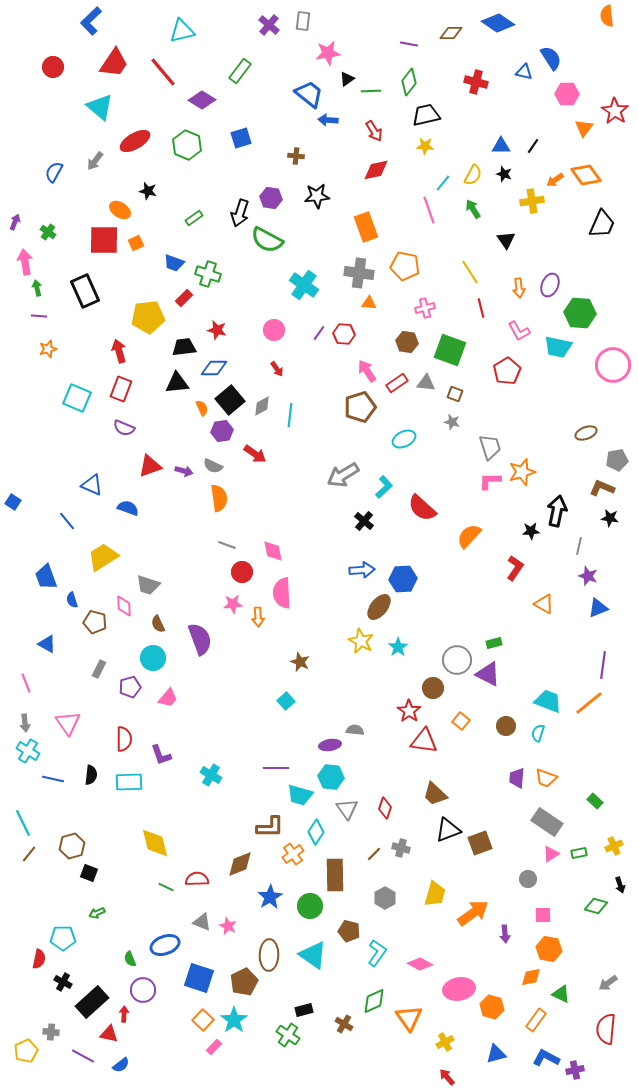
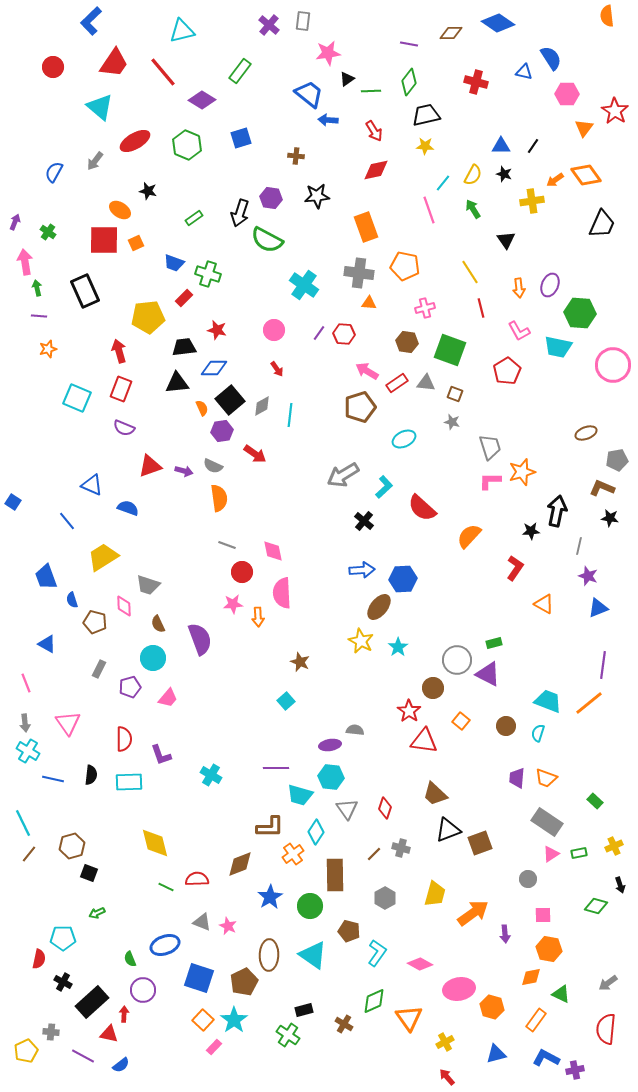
pink arrow at (367, 371): rotated 25 degrees counterclockwise
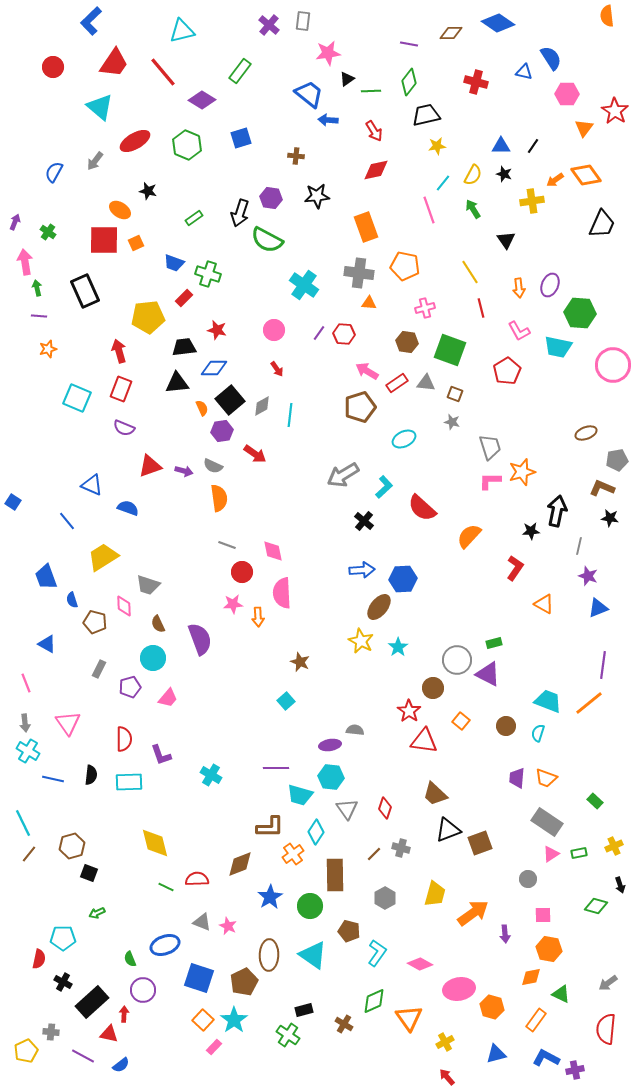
yellow star at (425, 146): moved 12 px right; rotated 12 degrees counterclockwise
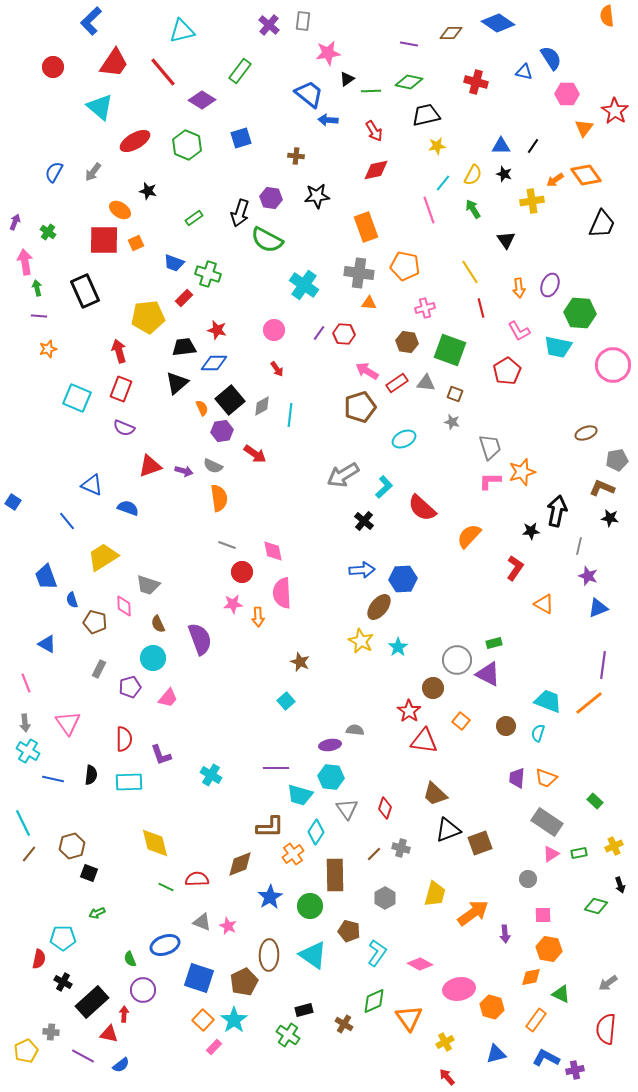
green diamond at (409, 82): rotated 64 degrees clockwise
gray arrow at (95, 161): moved 2 px left, 11 px down
blue diamond at (214, 368): moved 5 px up
black triangle at (177, 383): rotated 35 degrees counterclockwise
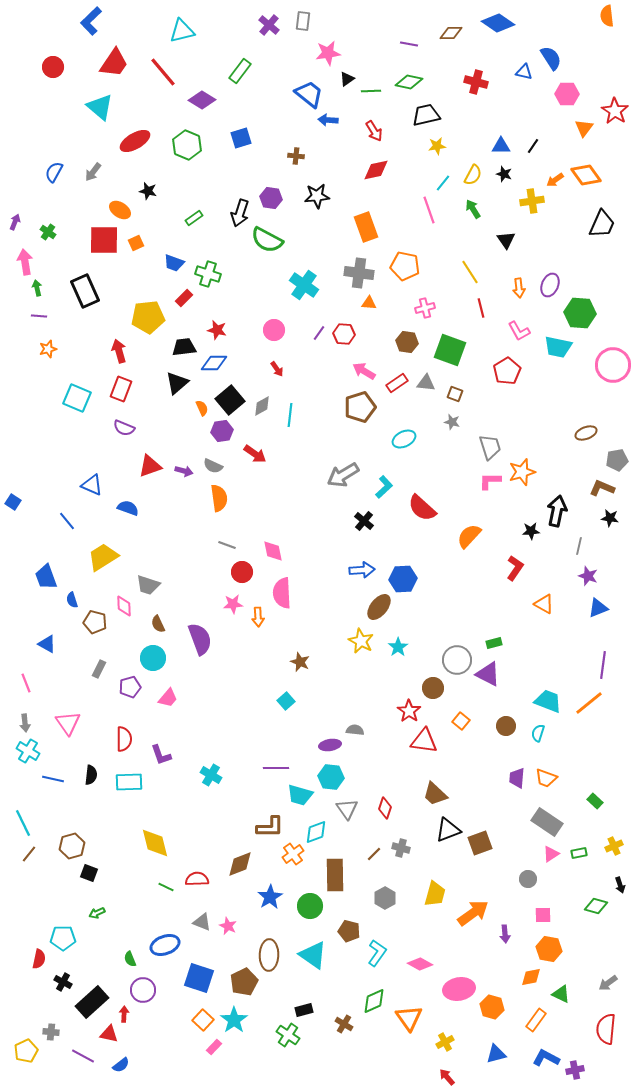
pink arrow at (367, 371): moved 3 px left
cyan diamond at (316, 832): rotated 35 degrees clockwise
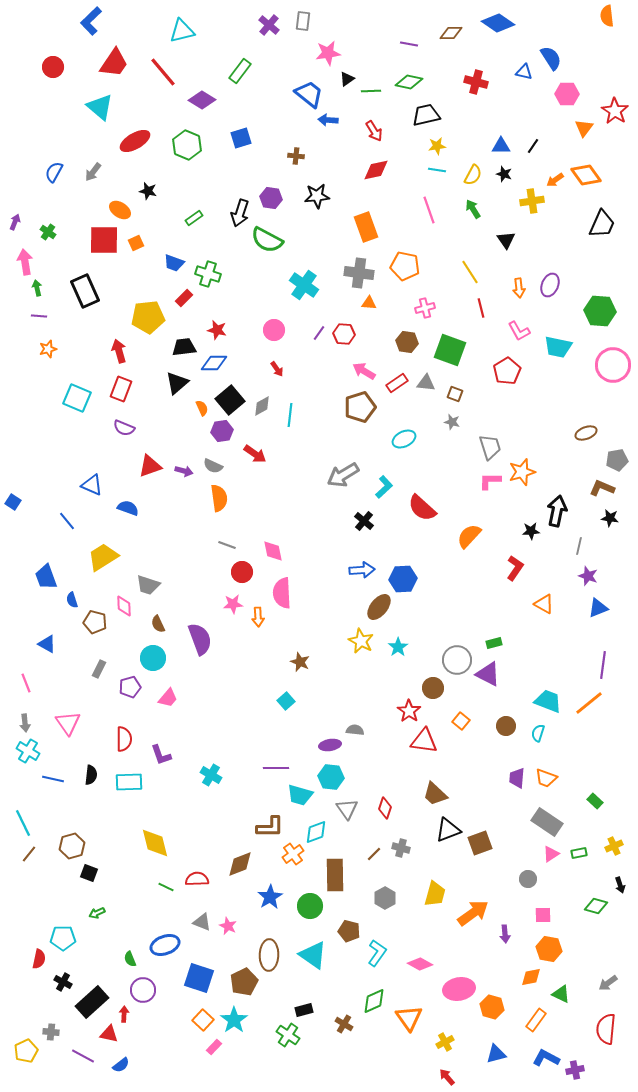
cyan line at (443, 183): moved 6 px left, 13 px up; rotated 60 degrees clockwise
green hexagon at (580, 313): moved 20 px right, 2 px up
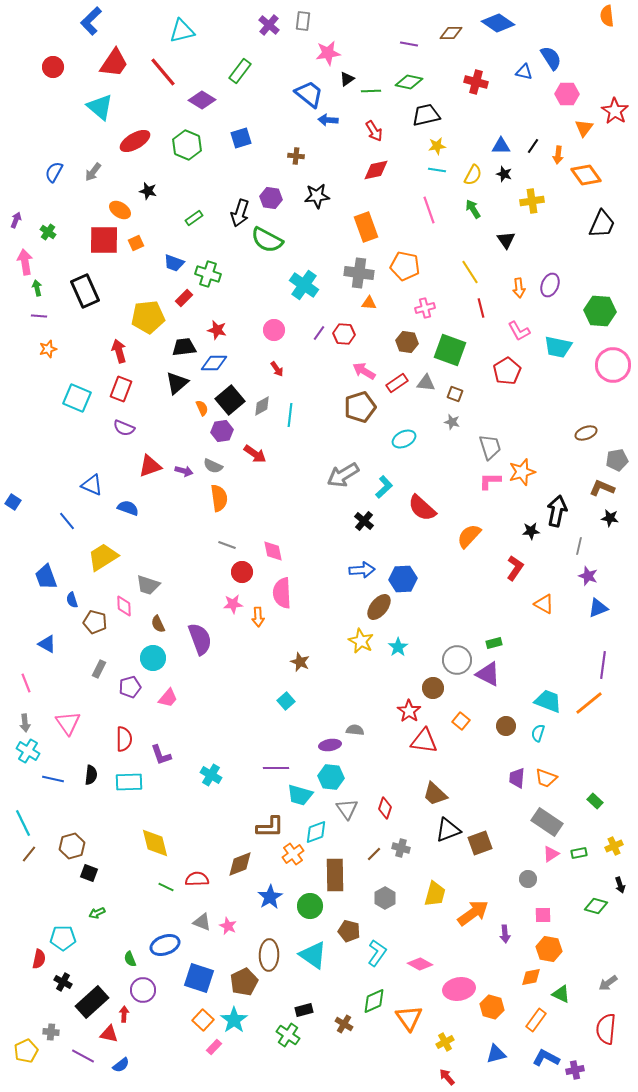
orange arrow at (555, 180): moved 3 px right, 25 px up; rotated 48 degrees counterclockwise
purple arrow at (15, 222): moved 1 px right, 2 px up
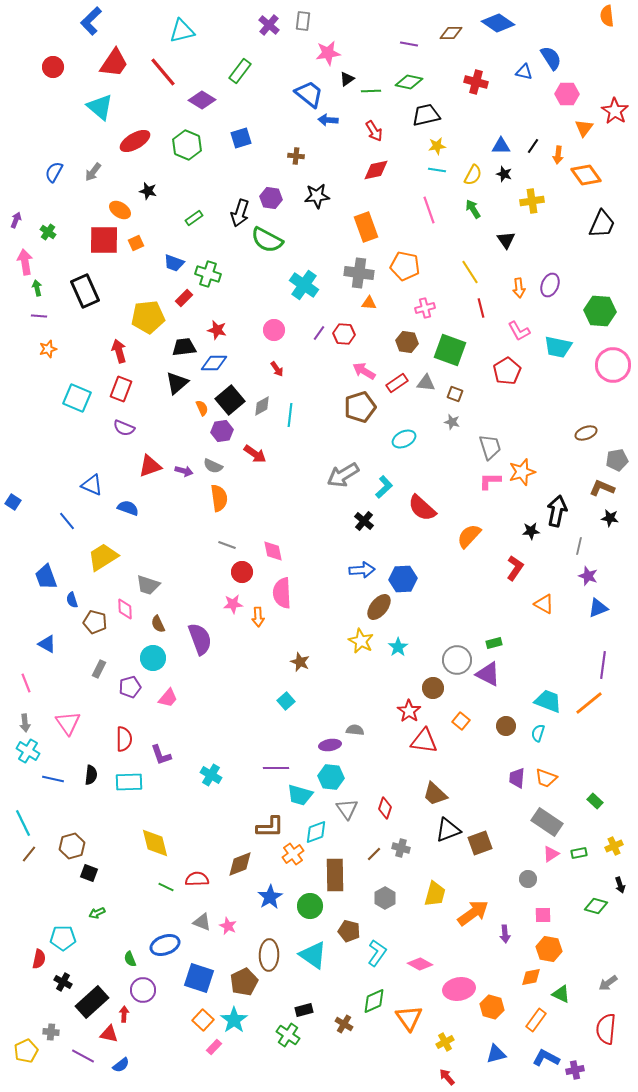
pink diamond at (124, 606): moved 1 px right, 3 px down
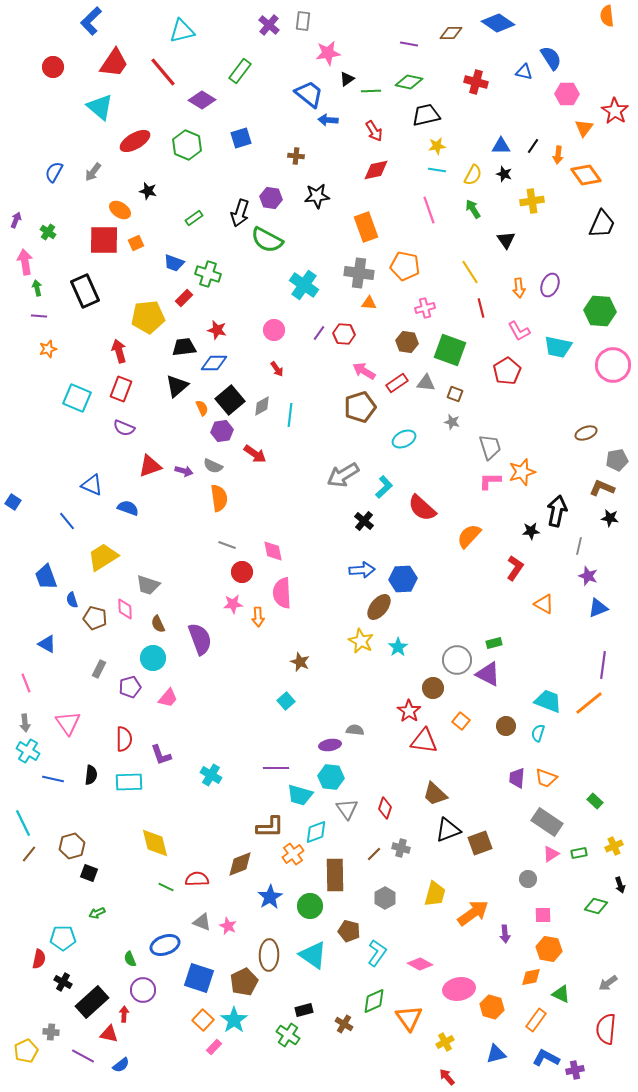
black triangle at (177, 383): moved 3 px down
brown pentagon at (95, 622): moved 4 px up
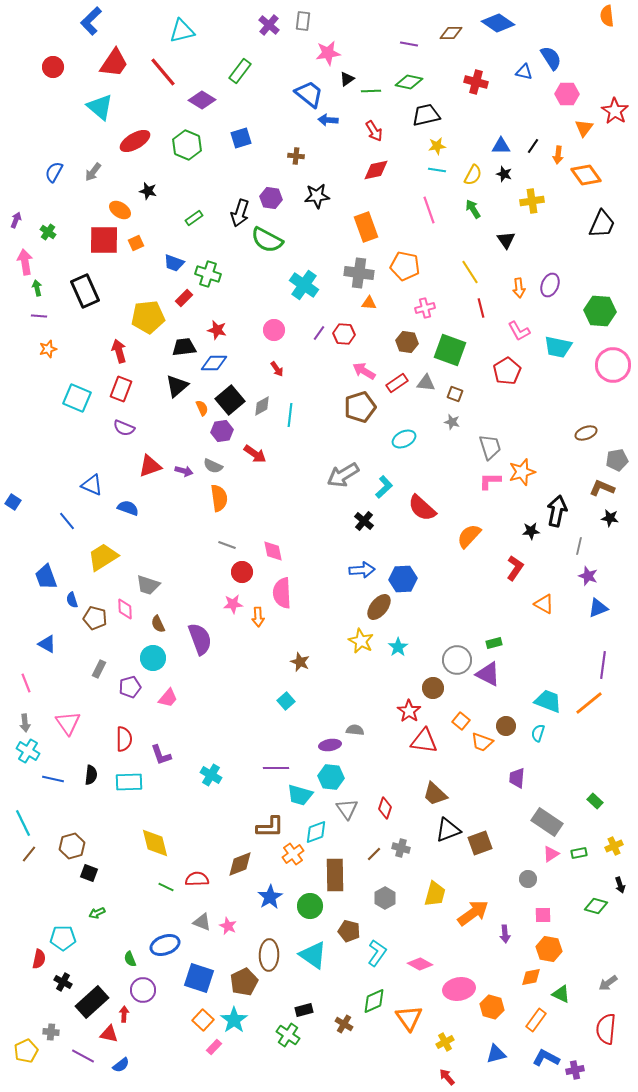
orange trapezoid at (546, 778): moved 64 px left, 36 px up
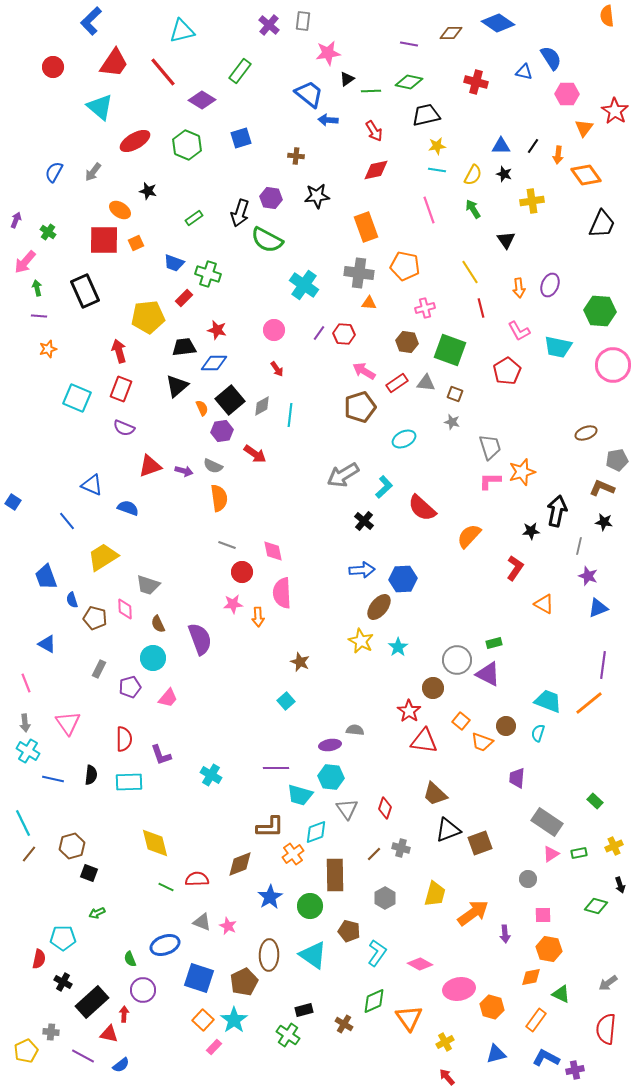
pink arrow at (25, 262): rotated 130 degrees counterclockwise
black star at (610, 518): moved 6 px left, 4 px down
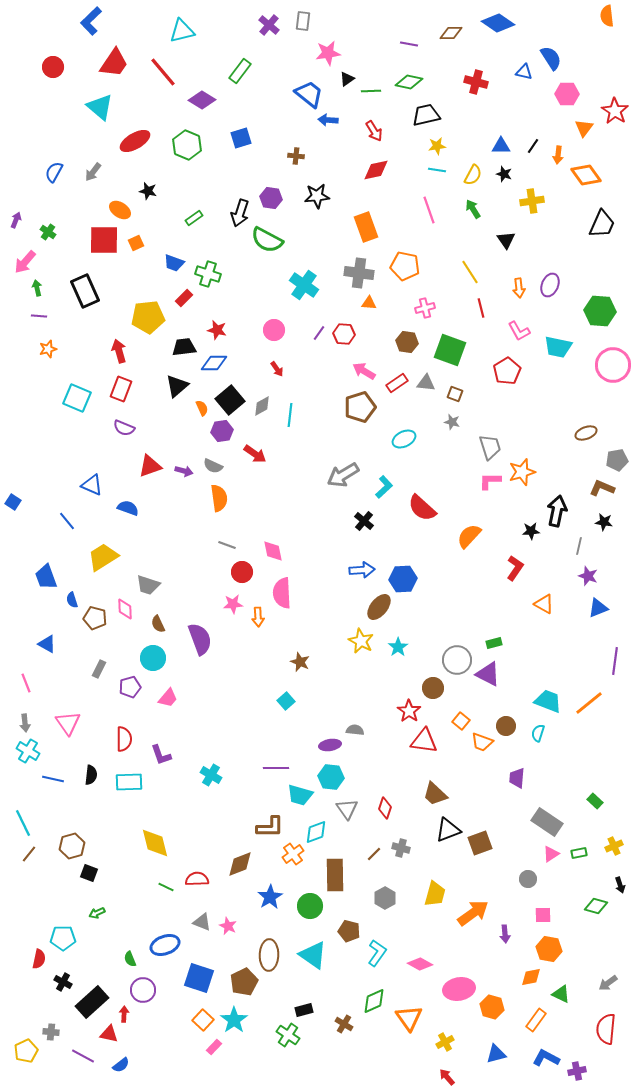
purple line at (603, 665): moved 12 px right, 4 px up
purple cross at (575, 1070): moved 2 px right, 1 px down
